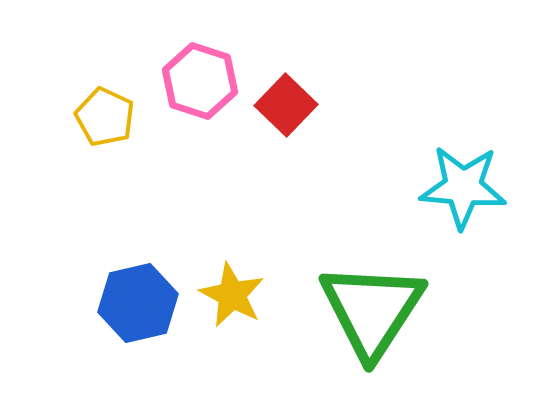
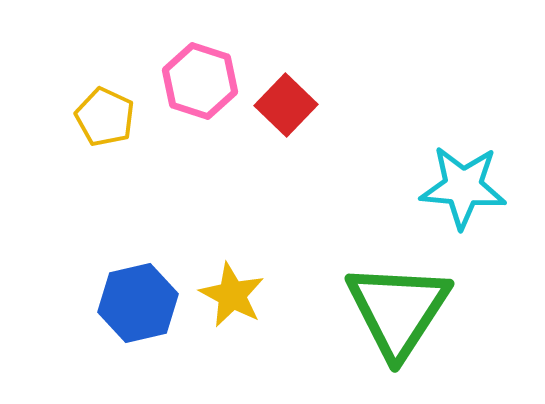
green triangle: moved 26 px right
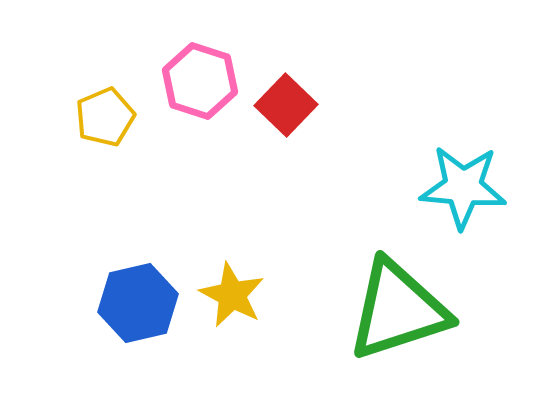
yellow pentagon: rotated 24 degrees clockwise
green triangle: rotated 39 degrees clockwise
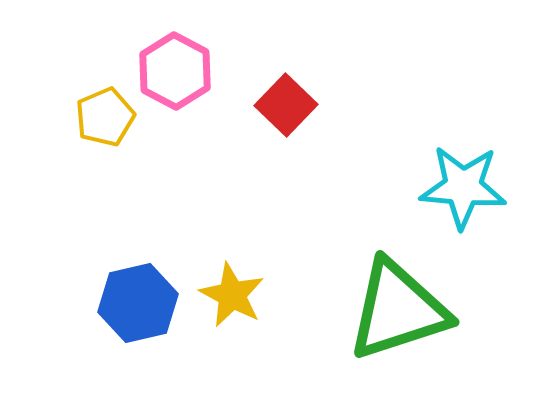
pink hexagon: moved 25 px left, 10 px up; rotated 10 degrees clockwise
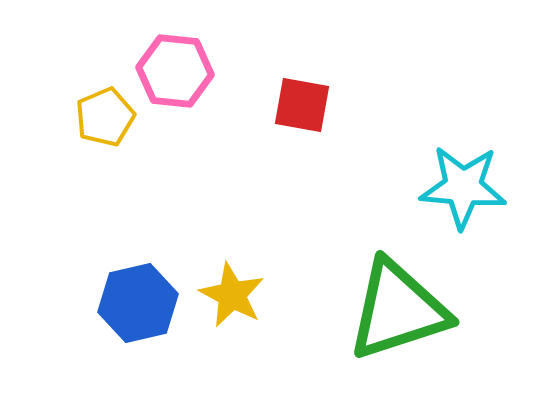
pink hexagon: rotated 22 degrees counterclockwise
red square: moved 16 px right; rotated 34 degrees counterclockwise
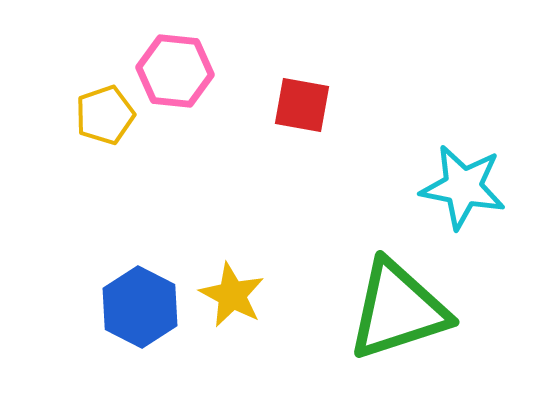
yellow pentagon: moved 2 px up; rotated 4 degrees clockwise
cyan star: rotated 6 degrees clockwise
blue hexagon: moved 2 px right, 4 px down; rotated 20 degrees counterclockwise
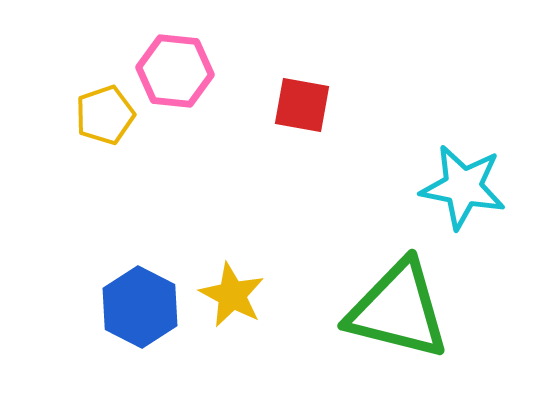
green triangle: rotated 32 degrees clockwise
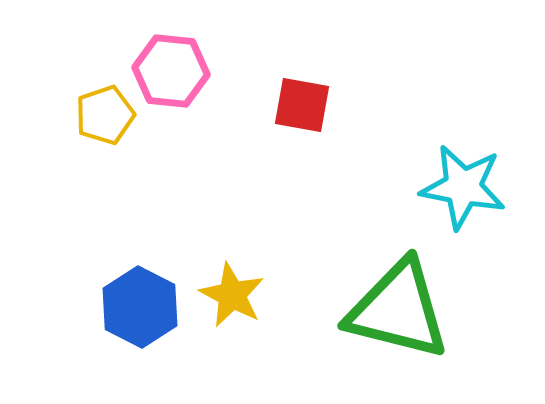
pink hexagon: moved 4 px left
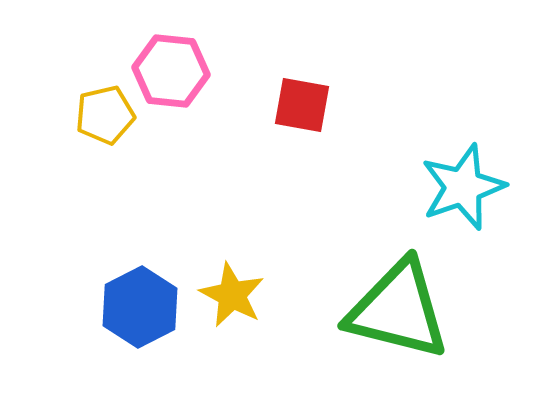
yellow pentagon: rotated 6 degrees clockwise
cyan star: rotated 30 degrees counterclockwise
blue hexagon: rotated 6 degrees clockwise
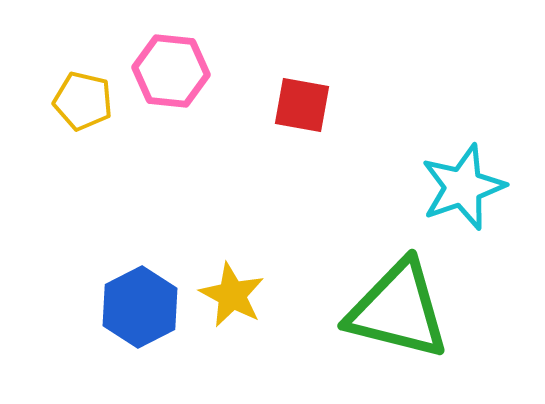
yellow pentagon: moved 22 px left, 14 px up; rotated 26 degrees clockwise
